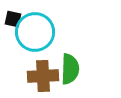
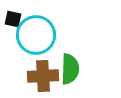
cyan circle: moved 1 px right, 3 px down
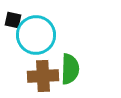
black square: moved 1 px down
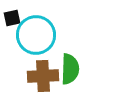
black square: moved 1 px left, 2 px up; rotated 24 degrees counterclockwise
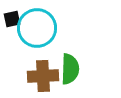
black square: moved 1 px down
cyan circle: moved 1 px right, 7 px up
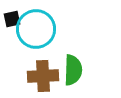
cyan circle: moved 1 px left, 1 px down
green semicircle: moved 3 px right, 1 px down
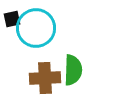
cyan circle: moved 1 px up
brown cross: moved 2 px right, 2 px down
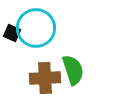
black square: moved 14 px down; rotated 36 degrees clockwise
green semicircle: rotated 20 degrees counterclockwise
